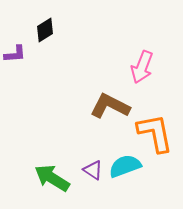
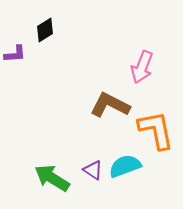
brown L-shape: moved 1 px up
orange L-shape: moved 1 px right, 3 px up
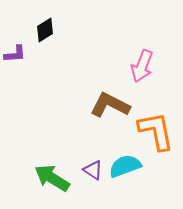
pink arrow: moved 1 px up
orange L-shape: moved 1 px down
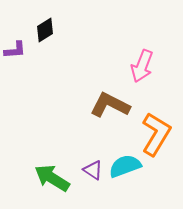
purple L-shape: moved 4 px up
orange L-shape: moved 3 px down; rotated 42 degrees clockwise
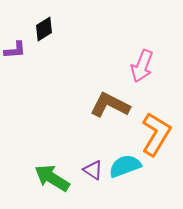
black diamond: moved 1 px left, 1 px up
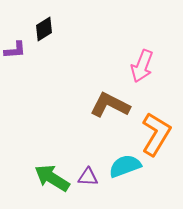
purple triangle: moved 5 px left, 7 px down; rotated 30 degrees counterclockwise
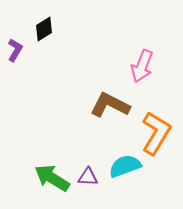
purple L-shape: rotated 55 degrees counterclockwise
orange L-shape: moved 1 px up
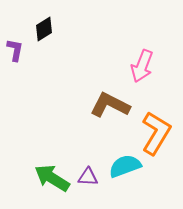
purple L-shape: rotated 20 degrees counterclockwise
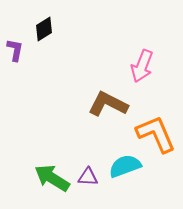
brown L-shape: moved 2 px left, 1 px up
orange L-shape: moved 1 px down; rotated 54 degrees counterclockwise
